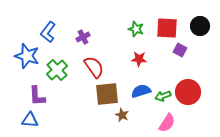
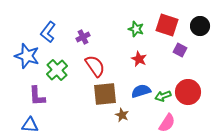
red square: moved 3 px up; rotated 15 degrees clockwise
red star: rotated 21 degrees clockwise
red semicircle: moved 1 px right, 1 px up
brown square: moved 2 px left
blue triangle: moved 5 px down
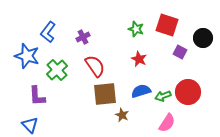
black circle: moved 3 px right, 12 px down
purple square: moved 2 px down
blue triangle: rotated 42 degrees clockwise
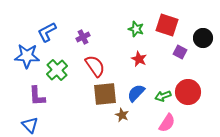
blue L-shape: moved 1 px left; rotated 25 degrees clockwise
blue star: rotated 15 degrees counterclockwise
blue semicircle: moved 5 px left, 2 px down; rotated 30 degrees counterclockwise
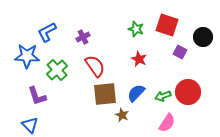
black circle: moved 1 px up
purple L-shape: rotated 15 degrees counterclockwise
